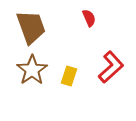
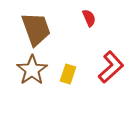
brown trapezoid: moved 5 px right, 2 px down
yellow rectangle: moved 1 px left, 2 px up
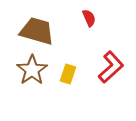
brown trapezoid: moved 1 px right, 2 px down; rotated 54 degrees counterclockwise
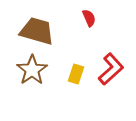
red L-shape: moved 2 px down
yellow rectangle: moved 8 px right
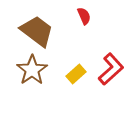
red semicircle: moved 5 px left, 2 px up
brown trapezoid: rotated 21 degrees clockwise
yellow rectangle: rotated 30 degrees clockwise
